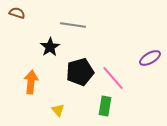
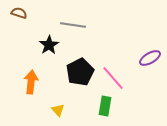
brown semicircle: moved 2 px right
black star: moved 1 px left, 2 px up
black pentagon: rotated 12 degrees counterclockwise
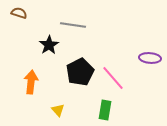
purple ellipse: rotated 35 degrees clockwise
green rectangle: moved 4 px down
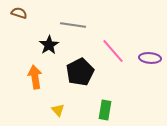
pink line: moved 27 px up
orange arrow: moved 4 px right, 5 px up; rotated 15 degrees counterclockwise
